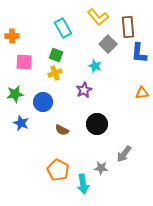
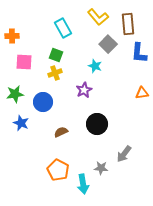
brown rectangle: moved 3 px up
brown semicircle: moved 1 px left, 2 px down; rotated 128 degrees clockwise
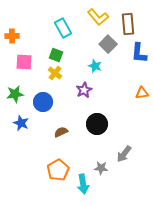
yellow cross: rotated 32 degrees counterclockwise
orange pentagon: rotated 15 degrees clockwise
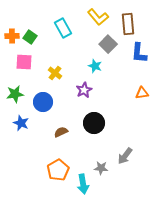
green square: moved 26 px left, 18 px up; rotated 16 degrees clockwise
black circle: moved 3 px left, 1 px up
gray arrow: moved 1 px right, 2 px down
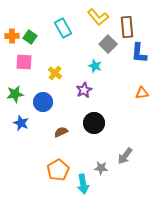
brown rectangle: moved 1 px left, 3 px down
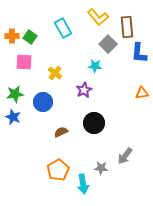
cyan star: rotated 16 degrees counterclockwise
blue star: moved 8 px left, 6 px up
